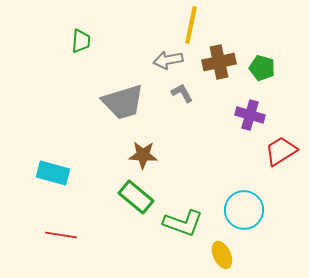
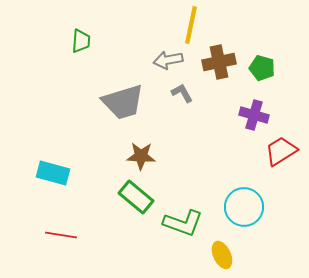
purple cross: moved 4 px right
brown star: moved 2 px left, 1 px down
cyan circle: moved 3 px up
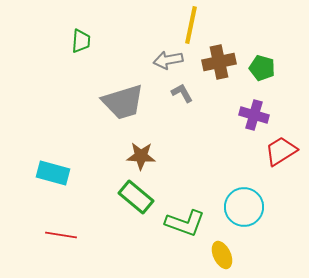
green L-shape: moved 2 px right
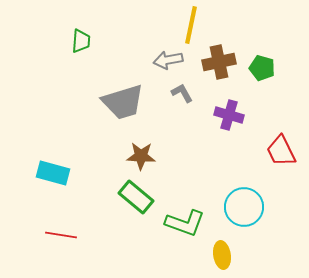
purple cross: moved 25 px left
red trapezoid: rotated 84 degrees counterclockwise
yellow ellipse: rotated 16 degrees clockwise
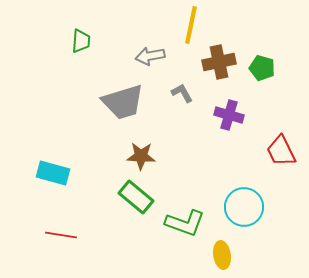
gray arrow: moved 18 px left, 4 px up
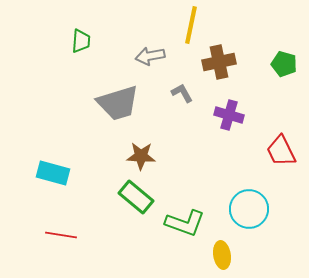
green pentagon: moved 22 px right, 4 px up
gray trapezoid: moved 5 px left, 1 px down
cyan circle: moved 5 px right, 2 px down
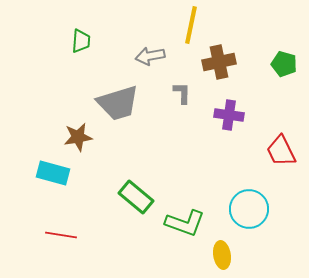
gray L-shape: rotated 30 degrees clockwise
purple cross: rotated 8 degrees counterclockwise
brown star: moved 63 px left, 19 px up; rotated 12 degrees counterclockwise
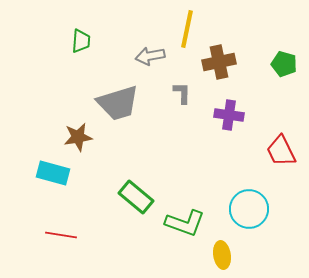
yellow line: moved 4 px left, 4 px down
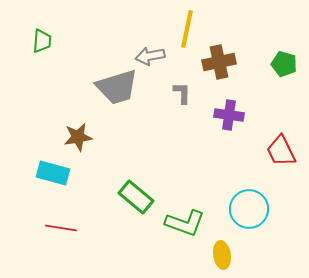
green trapezoid: moved 39 px left
gray trapezoid: moved 1 px left, 16 px up
red line: moved 7 px up
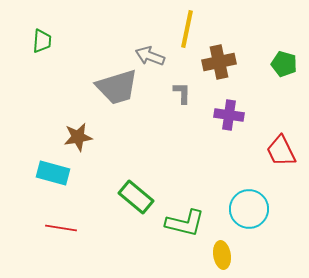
gray arrow: rotated 32 degrees clockwise
green L-shape: rotated 6 degrees counterclockwise
